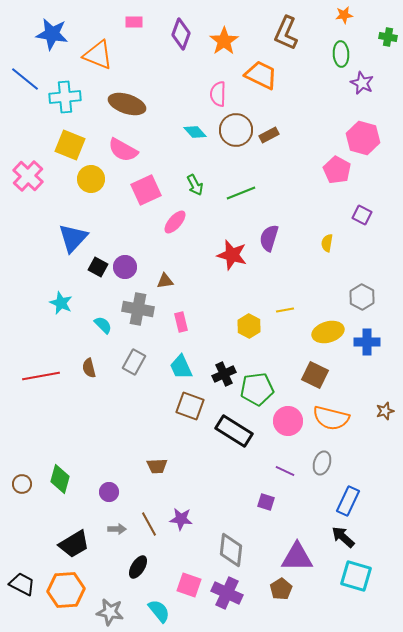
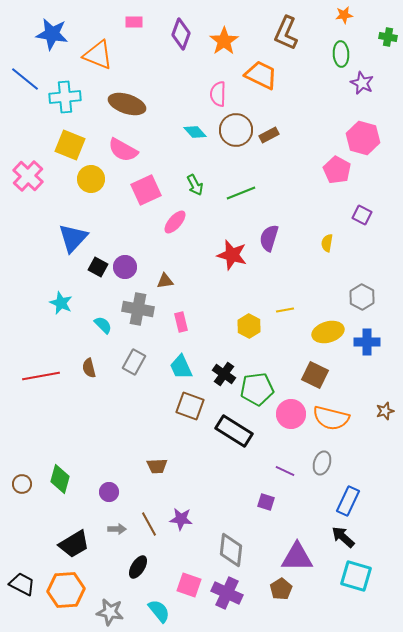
black cross at (224, 374): rotated 30 degrees counterclockwise
pink circle at (288, 421): moved 3 px right, 7 px up
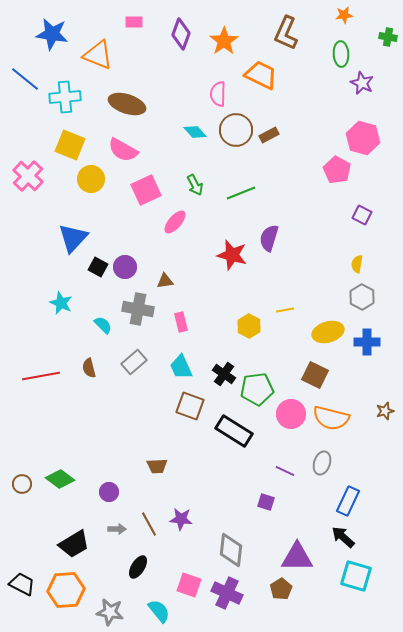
yellow semicircle at (327, 243): moved 30 px right, 21 px down
gray rectangle at (134, 362): rotated 20 degrees clockwise
green diamond at (60, 479): rotated 68 degrees counterclockwise
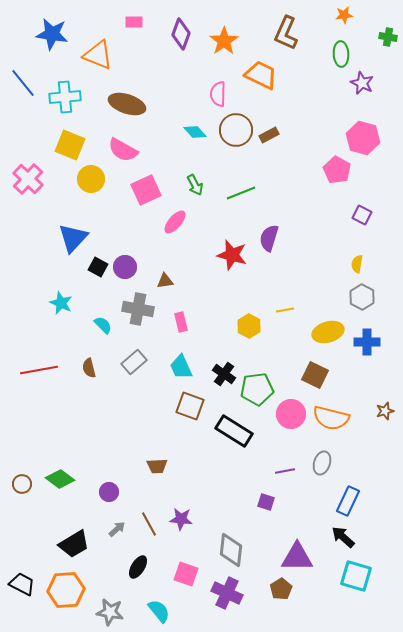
blue line at (25, 79): moved 2 px left, 4 px down; rotated 12 degrees clockwise
pink cross at (28, 176): moved 3 px down
red line at (41, 376): moved 2 px left, 6 px up
purple line at (285, 471): rotated 36 degrees counterclockwise
gray arrow at (117, 529): rotated 42 degrees counterclockwise
pink square at (189, 585): moved 3 px left, 11 px up
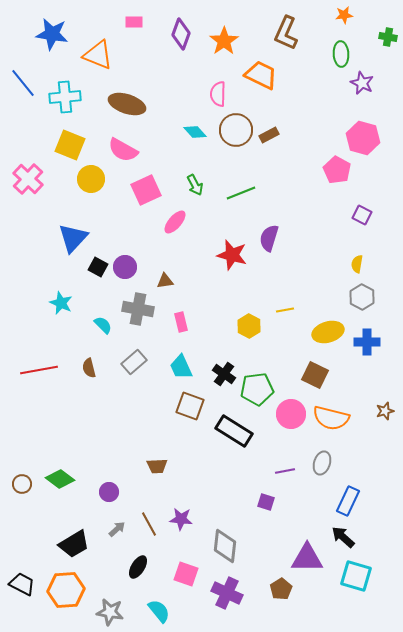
gray diamond at (231, 550): moved 6 px left, 4 px up
purple triangle at (297, 557): moved 10 px right, 1 px down
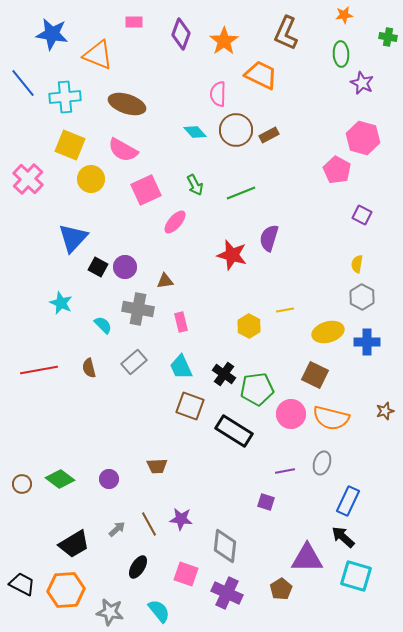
purple circle at (109, 492): moved 13 px up
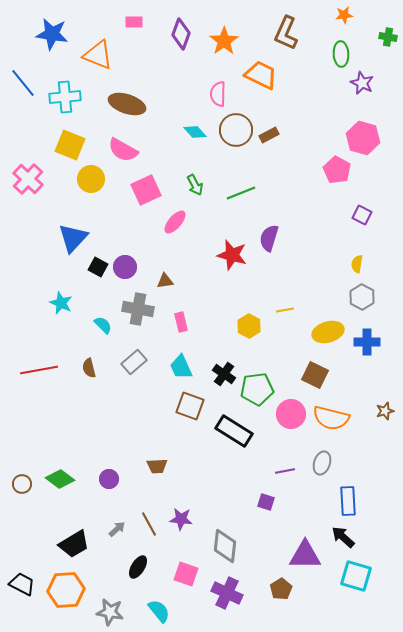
blue rectangle at (348, 501): rotated 28 degrees counterclockwise
purple triangle at (307, 558): moved 2 px left, 3 px up
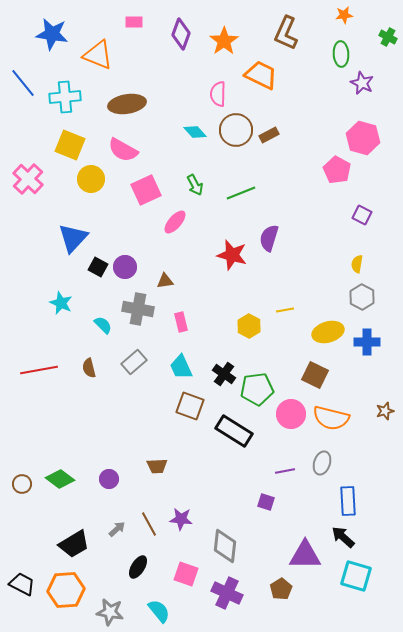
green cross at (388, 37): rotated 18 degrees clockwise
brown ellipse at (127, 104): rotated 27 degrees counterclockwise
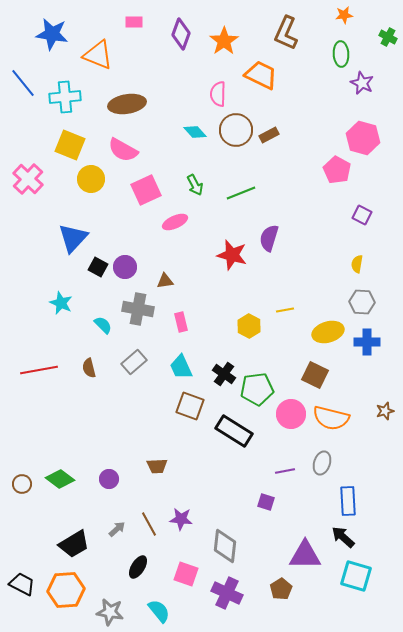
pink ellipse at (175, 222): rotated 25 degrees clockwise
gray hexagon at (362, 297): moved 5 px down; rotated 25 degrees counterclockwise
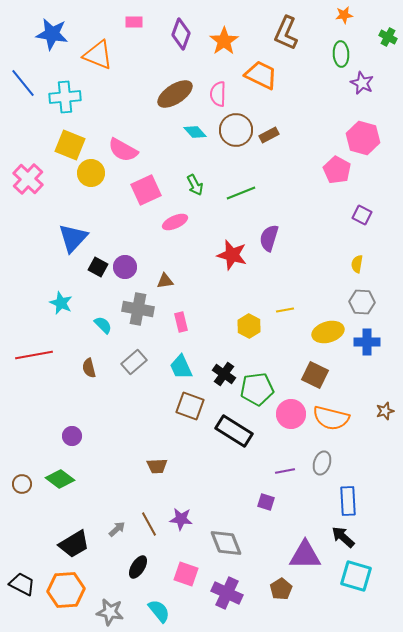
brown ellipse at (127, 104): moved 48 px right, 10 px up; rotated 24 degrees counterclockwise
yellow circle at (91, 179): moved 6 px up
red line at (39, 370): moved 5 px left, 15 px up
purple circle at (109, 479): moved 37 px left, 43 px up
gray diamond at (225, 546): moved 1 px right, 3 px up; rotated 28 degrees counterclockwise
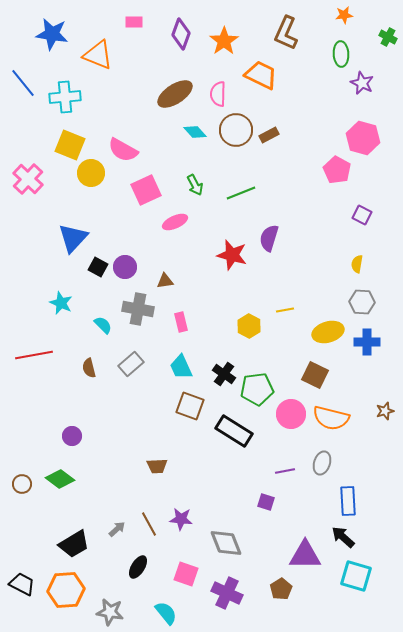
gray rectangle at (134, 362): moved 3 px left, 2 px down
cyan semicircle at (159, 611): moved 7 px right, 2 px down
